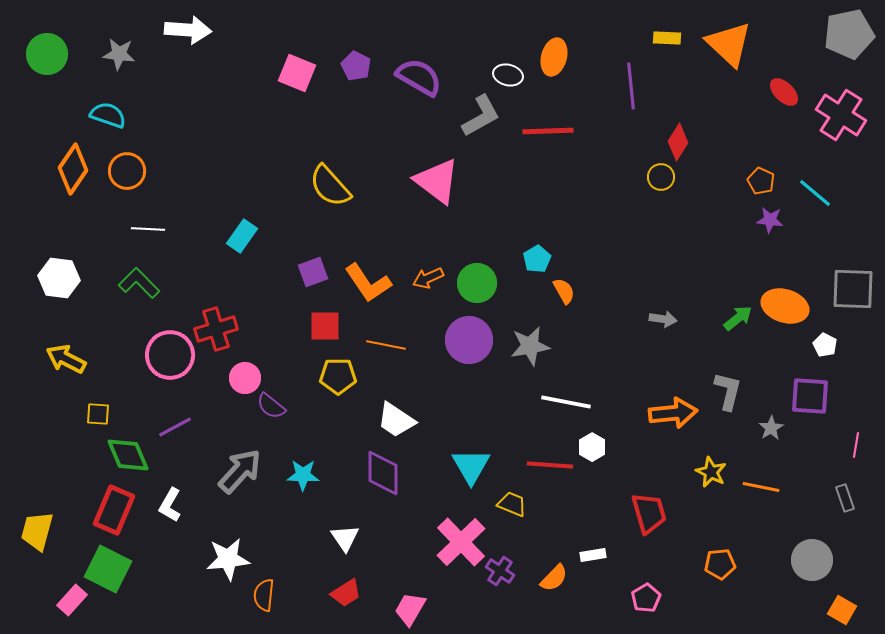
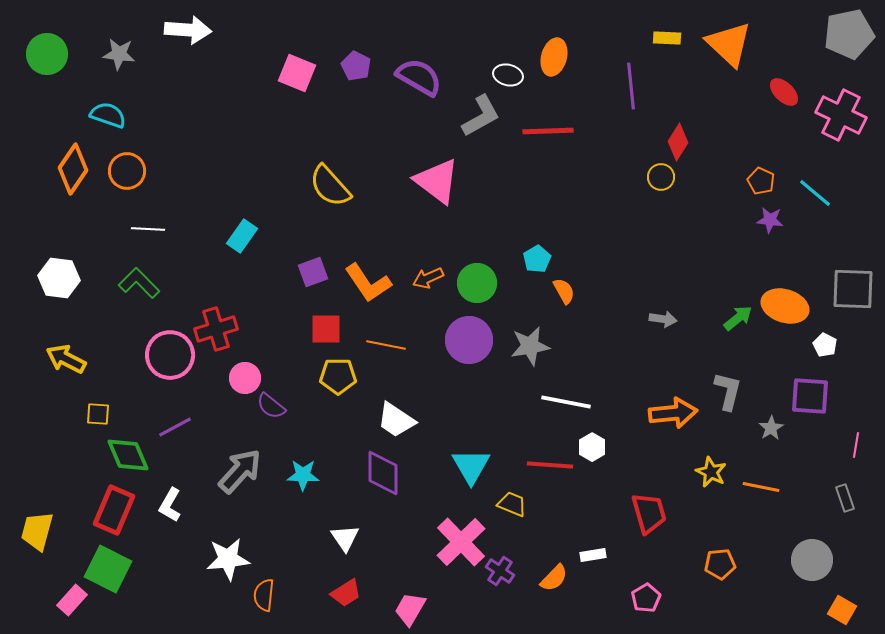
pink cross at (841, 115): rotated 6 degrees counterclockwise
red square at (325, 326): moved 1 px right, 3 px down
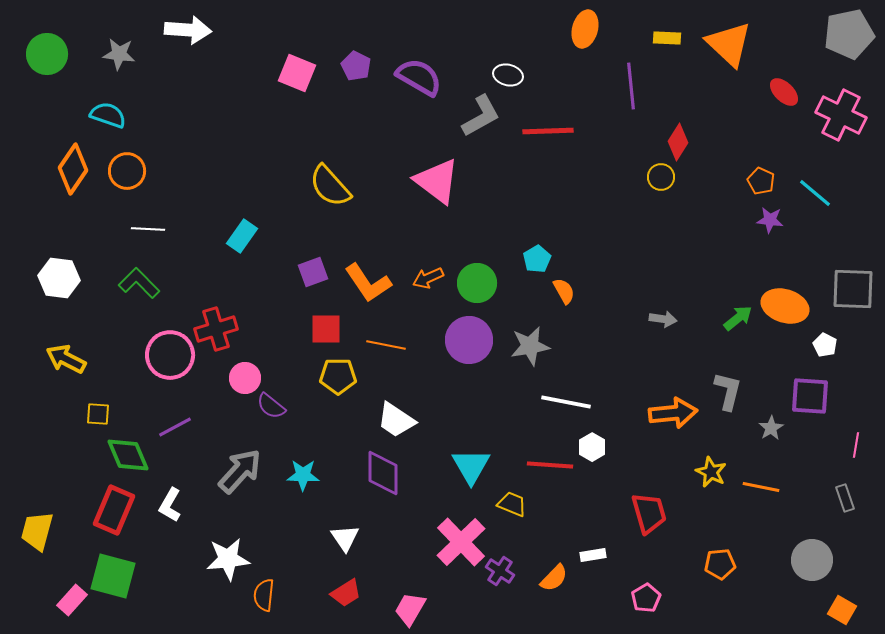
orange ellipse at (554, 57): moved 31 px right, 28 px up
green square at (108, 569): moved 5 px right, 7 px down; rotated 12 degrees counterclockwise
